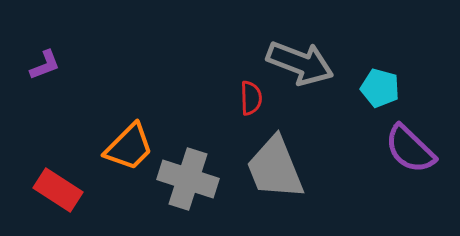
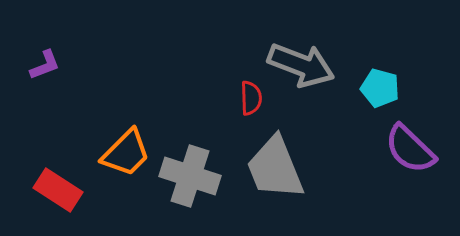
gray arrow: moved 1 px right, 2 px down
orange trapezoid: moved 3 px left, 6 px down
gray cross: moved 2 px right, 3 px up
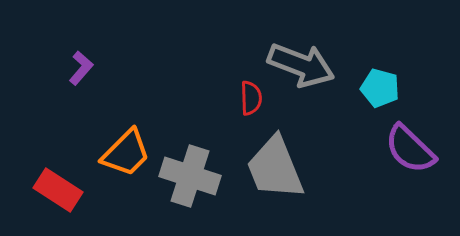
purple L-shape: moved 36 px right, 3 px down; rotated 28 degrees counterclockwise
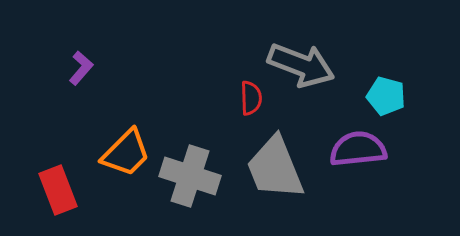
cyan pentagon: moved 6 px right, 8 px down
purple semicircle: moved 52 px left; rotated 130 degrees clockwise
red rectangle: rotated 36 degrees clockwise
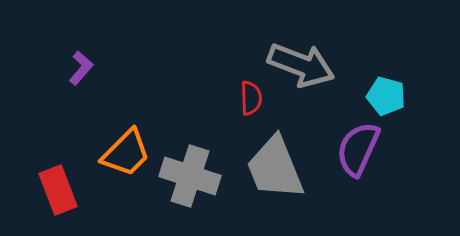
purple semicircle: rotated 60 degrees counterclockwise
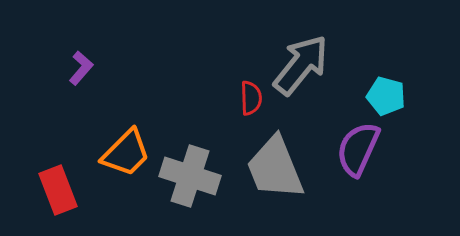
gray arrow: rotated 72 degrees counterclockwise
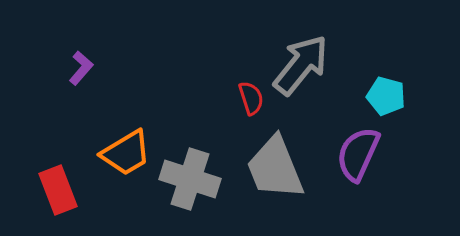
red semicircle: rotated 16 degrees counterclockwise
purple semicircle: moved 5 px down
orange trapezoid: rotated 14 degrees clockwise
gray cross: moved 3 px down
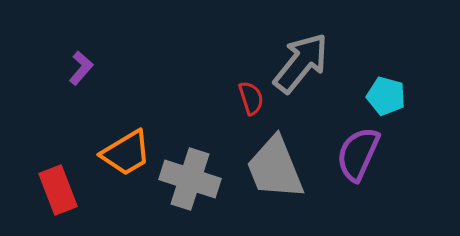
gray arrow: moved 2 px up
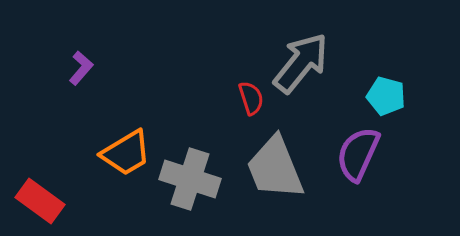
red rectangle: moved 18 px left, 11 px down; rotated 33 degrees counterclockwise
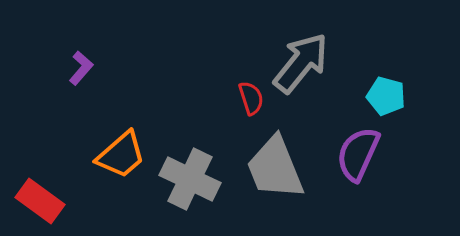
orange trapezoid: moved 5 px left, 2 px down; rotated 10 degrees counterclockwise
gray cross: rotated 8 degrees clockwise
